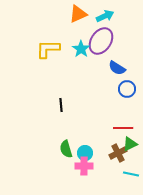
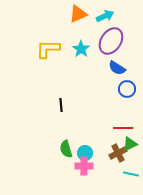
purple ellipse: moved 10 px right
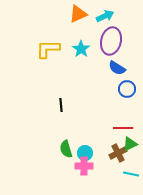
purple ellipse: rotated 20 degrees counterclockwise
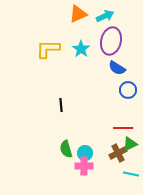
blue circle: moved 1 px right, 1 px down
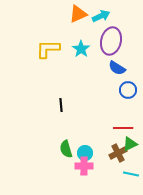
cyan arrow: moved 4 px left
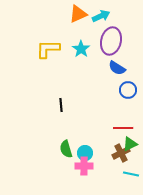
brown cross: moved 3 px right
